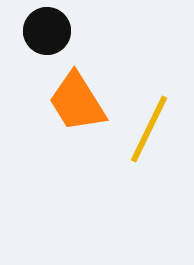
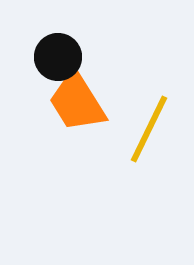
black circle: moved 11 px right, 26 px down
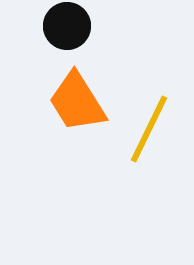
black circle: moved 9 px right, 31 px up
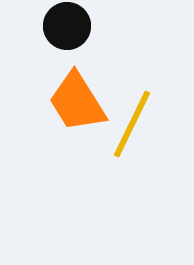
yellow line: moved 17 px left, 5 px up
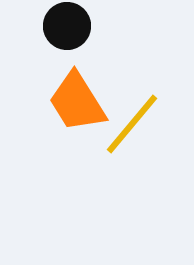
yellow line: rotated 14 degrees clockwise
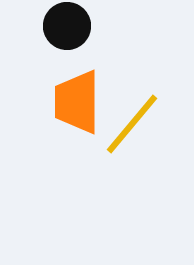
orange trapezoid: rotated 32 degrees clockwise
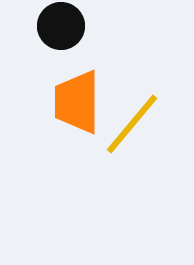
black circle: moved 6 px left
